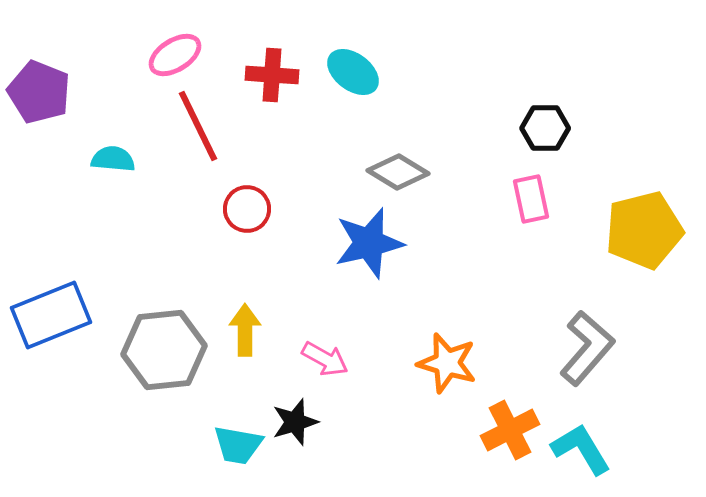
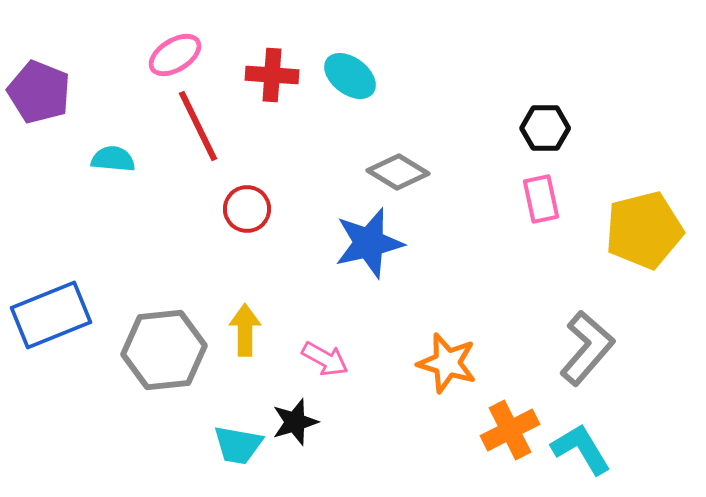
cyan ellipse: moved 3 px left, 4 px down
pink rectangle: moved 10 px right
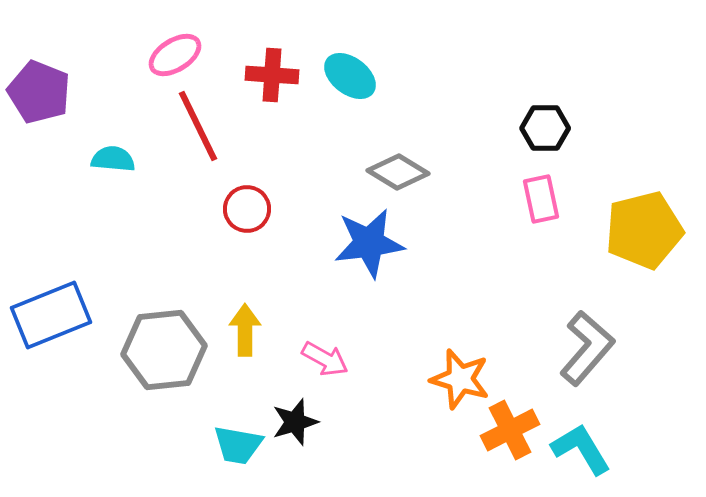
blue star: rotated 6 degrees clockwise
orange star: moved 13 px right, 16 px down
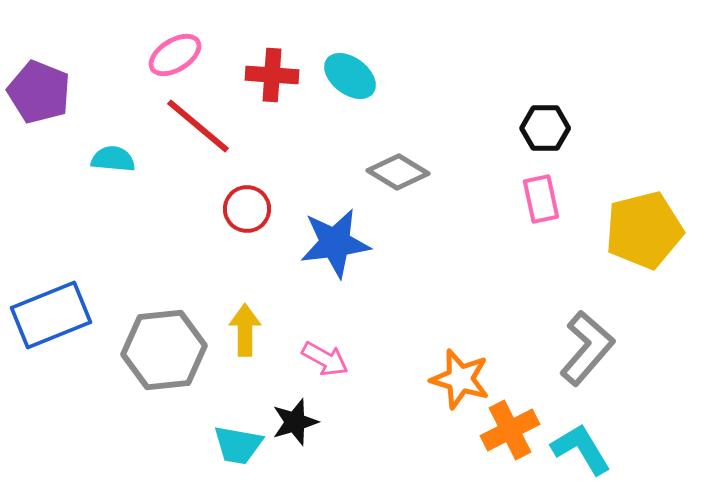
red line: rotated 24 degrees counterclockwise
blue star: moved 34 px left
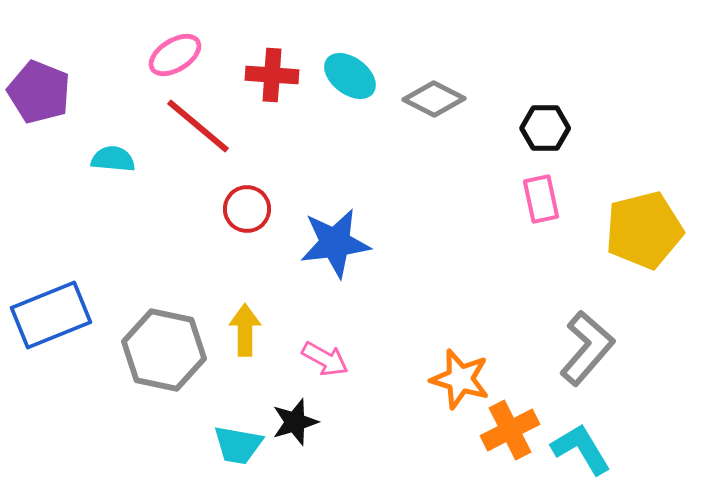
gray diamond: moved 36 px right, 73 px up; rotated 4 degrees counterclockwise
gray hexagon: rotated 18 degrees clockwise
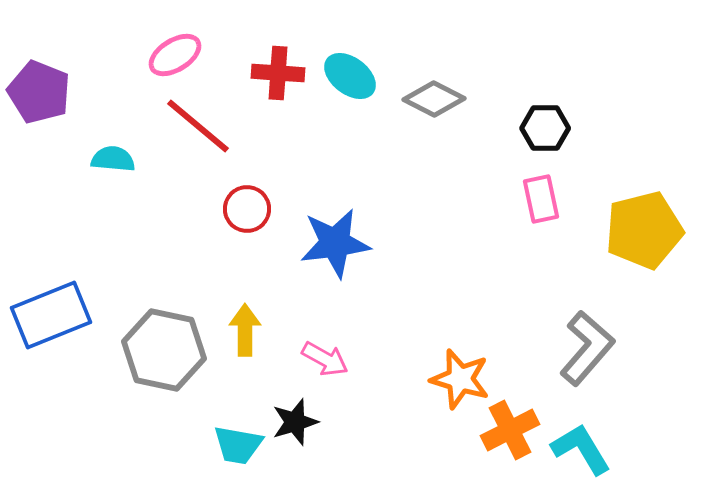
red cross: moved 6 px right, 2 px up
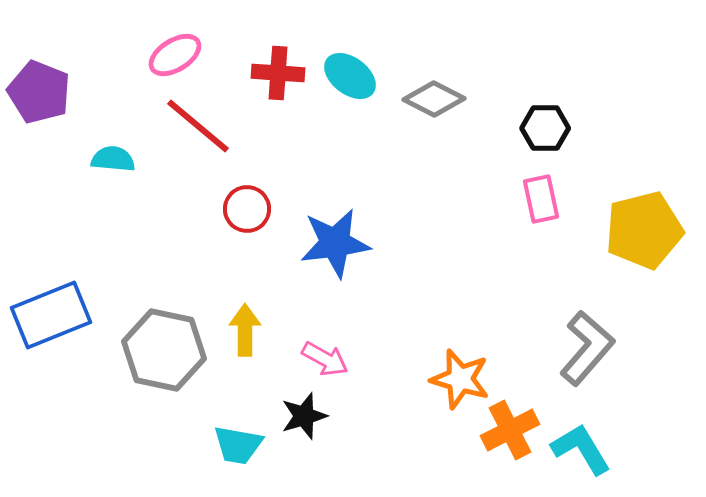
black star: moved 9 px right, 6 px up
